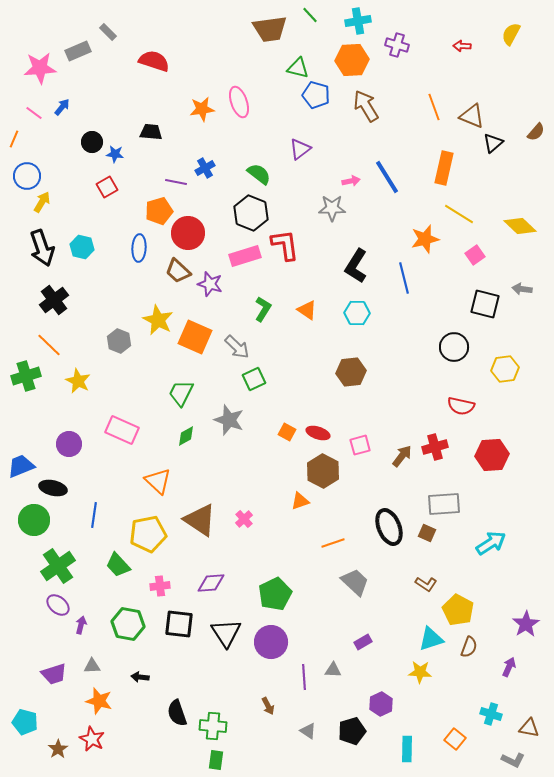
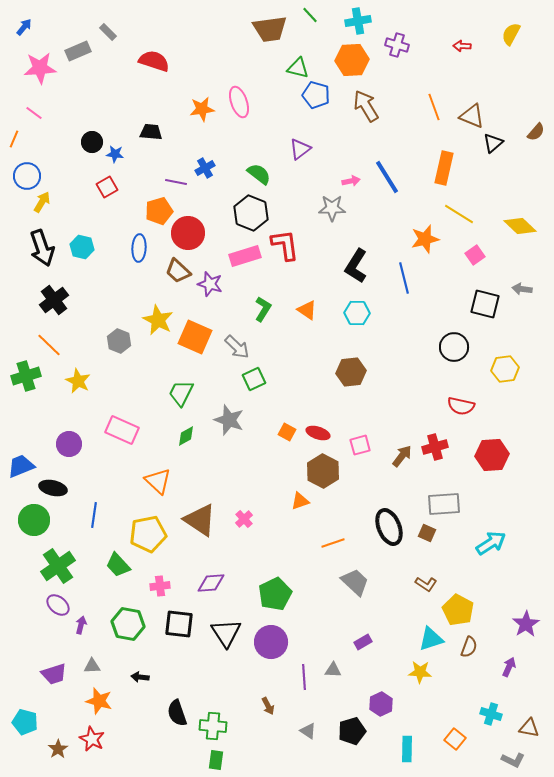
blue arrow at (62, 107): moved 38 px left, 80 px up
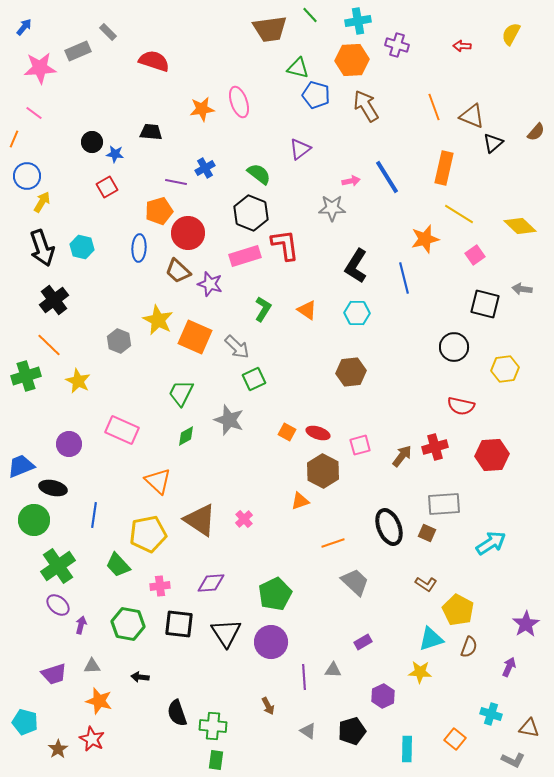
purple hexagon at (381, 704): moved 2 px right, 8 px up
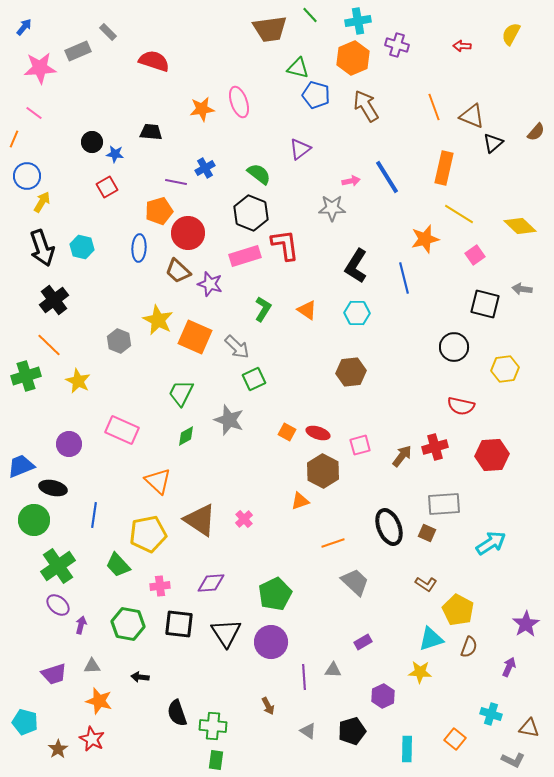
orange hexagon at (352, 60): moved 1 px right, 2 px up; rotated 20 degrees counterclockwise
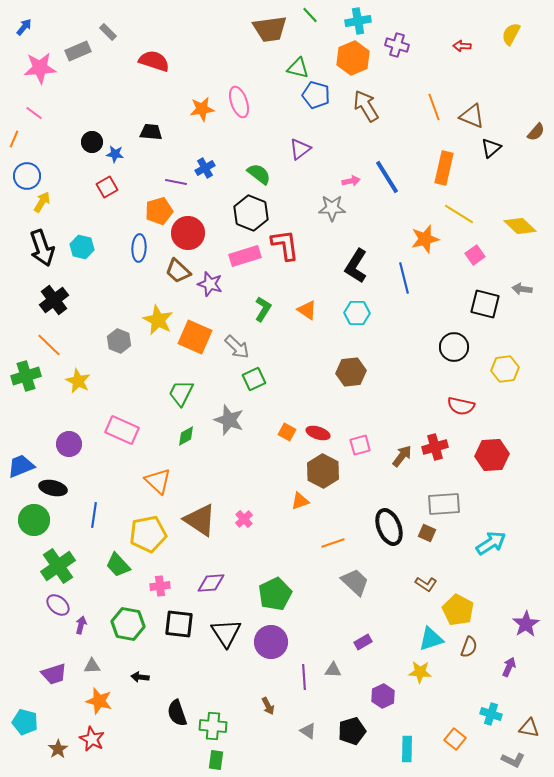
black triangle at (493, 143): moved 2 px left, 5 px down
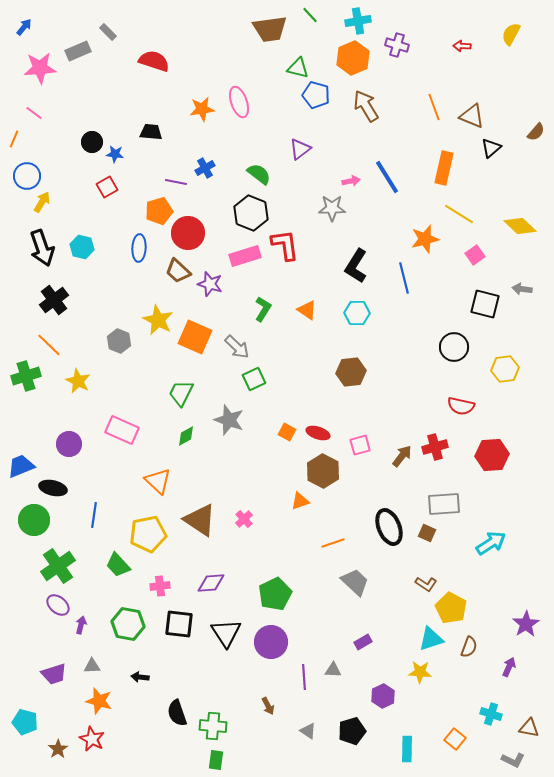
yellow pentagon at (458, 610): moved 7 px left, 2 px up
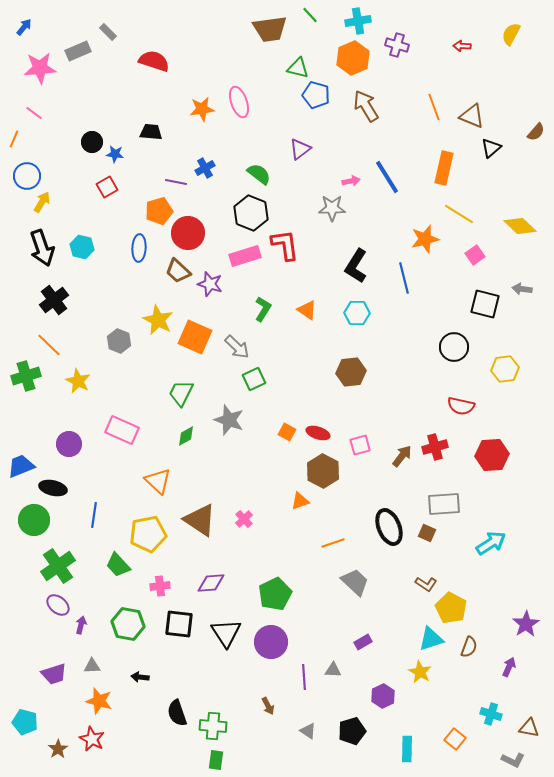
yellow star at (420, 672): rotated 25 degrees clockwise
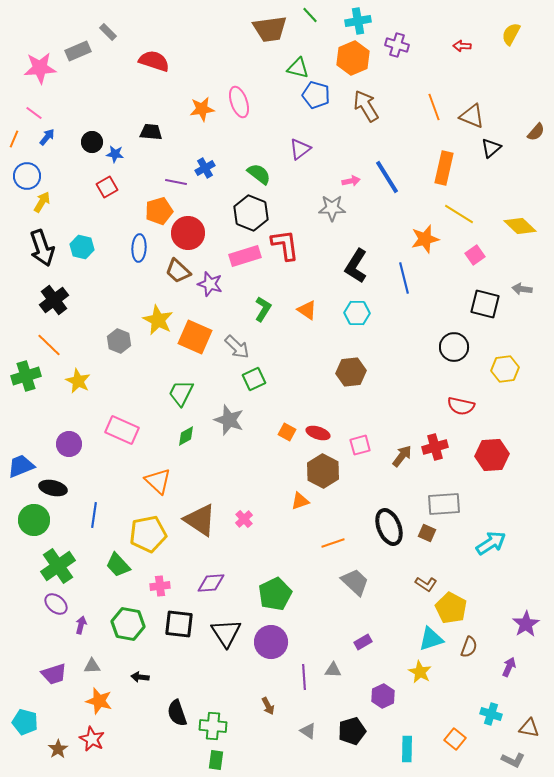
blue arrow at (24, 27): moved 23 px right, 110 px down
purple ellipse at (58, 605): moved 2 px left, 1 px up
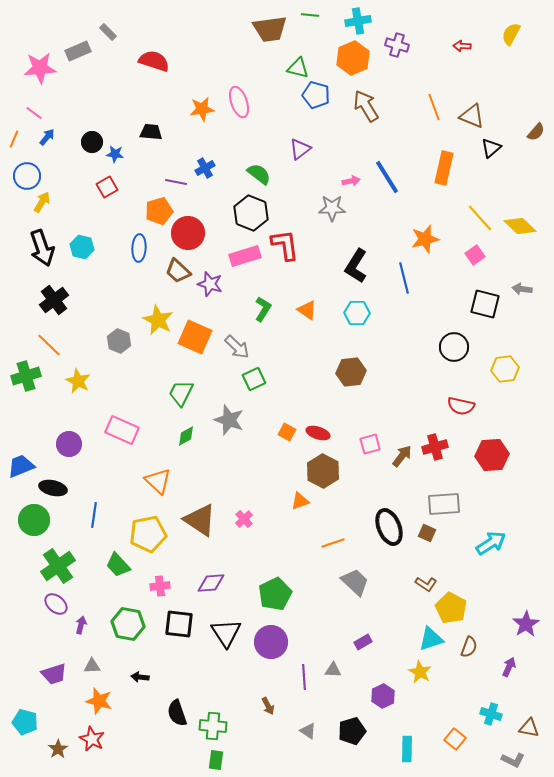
green line at (310, 15): rotated 42 degrees counterclockwise
yellow line at (459, 214): moved 21 px right, 4 px down; rotated 16 degrees clockwise
pink square at (360, 445): moved 10 px right, 1 px up
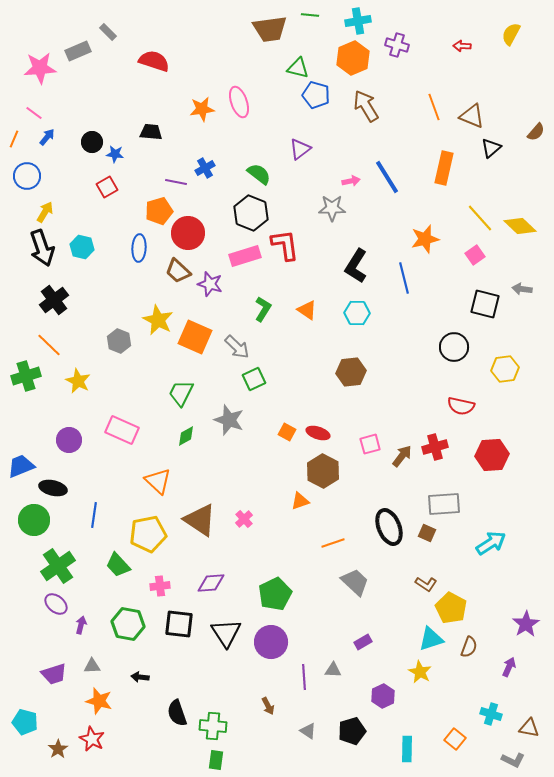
yellow arrow at (42, 202): moved 3 px right, 10 px down
purple circle at (69, 444): moved 4 px up
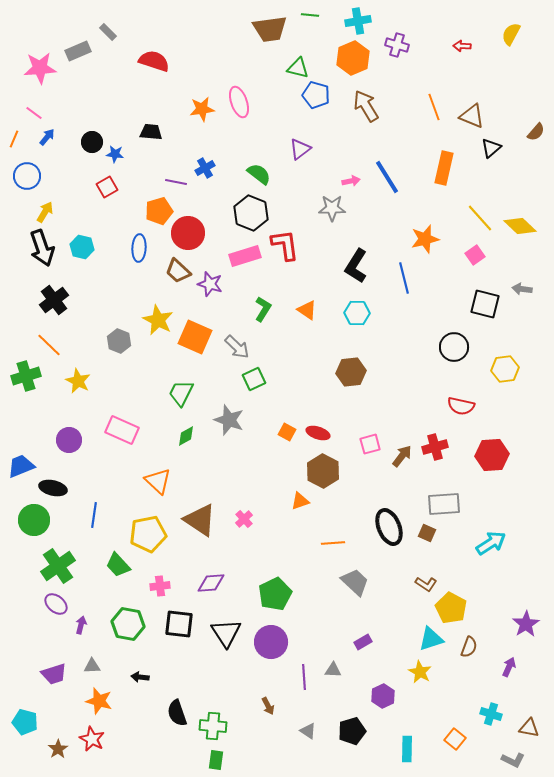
orange line at (333, 543): rotated 15 degrees clockwise
